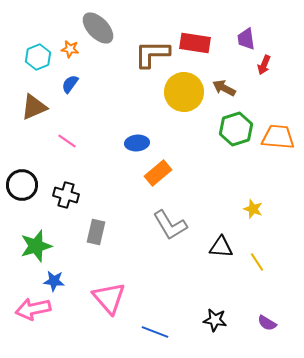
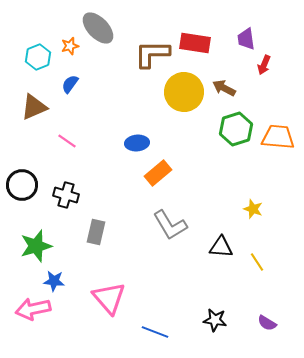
orange star: moved 3 px up; rotated 24 degrees counterclockwise
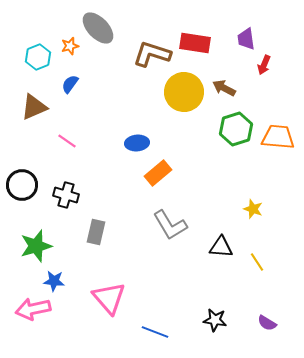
brown L-shape: rotated 18 degrees clockwise
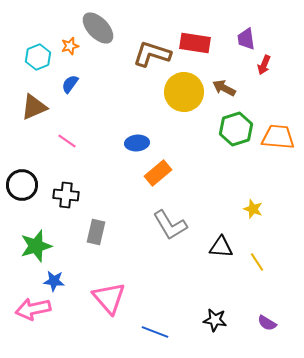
black cross: rotated 10 degrees counterclockwise
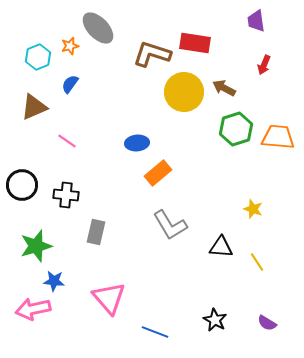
purple trapezoid: moved 10 px right, 18 px up
black star: rotated 20 degrees clockwise
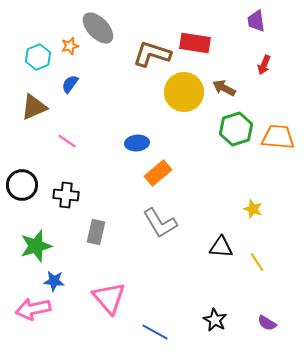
gray L-shape: moved 10 px left, 2 px up
blue line: rotated 8 degrees clockwise
